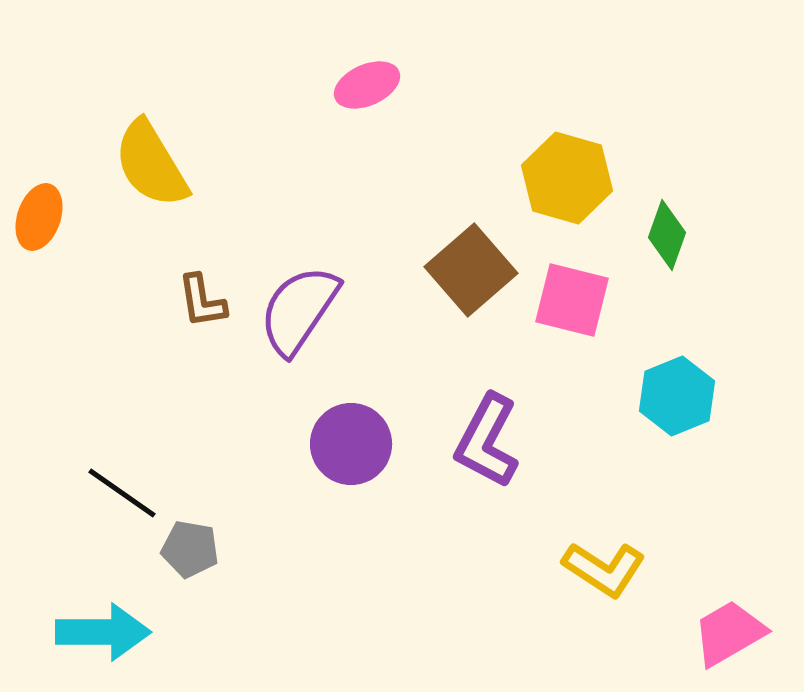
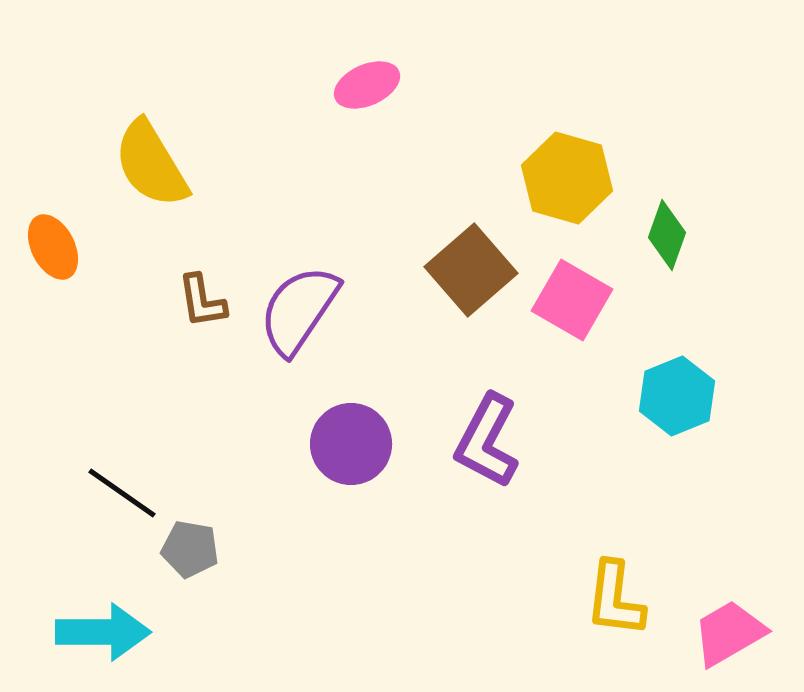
orange ellipse: moved 14 px right, 30 px down; rotated 46 degrees counterclockwise
pink square: rotated 16 degrees clockwise
yellow L-shape: moved 11 px right, 30 px down; rotated 64 degrees clockwise
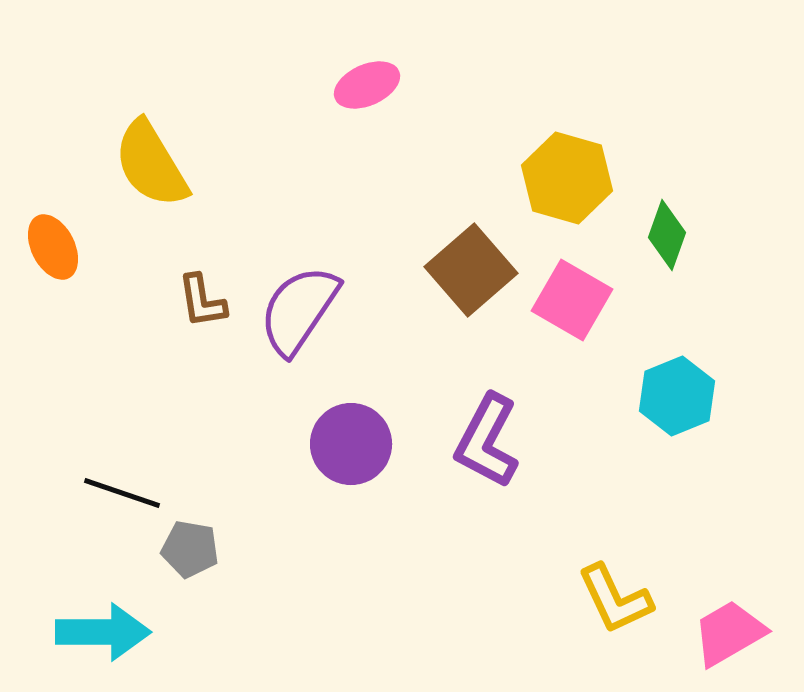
black line: rotated 16 degrees counterclockwise
yellow L-shape: rotated 32 degrees counterclockwise
